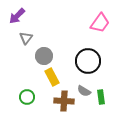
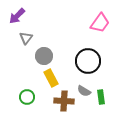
yellow rectangle: moved 1 px left, 1 px down
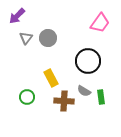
gray circle: moved 4 px right, 18 px up
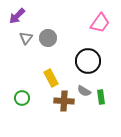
green circle: moved 5 px left, 1 px down
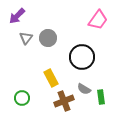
pink trapezoid: moved 2 px left, 3 px up
black circle: moved 6 px left, 4 px up
gray semicircle: moved 2 px up
brown cross: rotated 24 degrees counterclockwise
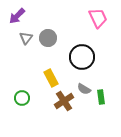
pink trapezoid: moved 2 px up; rotated 60 degrees counterclockwise
brown cross: rotated 12 degrees counterclockwise
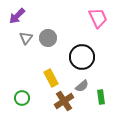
gray semicircle: moved 2 px left, 3 px up; rotated 72 degrees counterclockwise
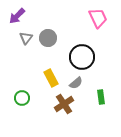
gray semicircle: moved 6 px left, 3 px up
brown cross: moved 3 px down
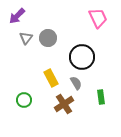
gray semicircle: rotated 80 degrees counterclockwise
green circle: moved 2 px right, 2 px down
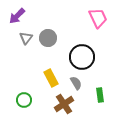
green rectangle: moved 1 px left, 2 px up
